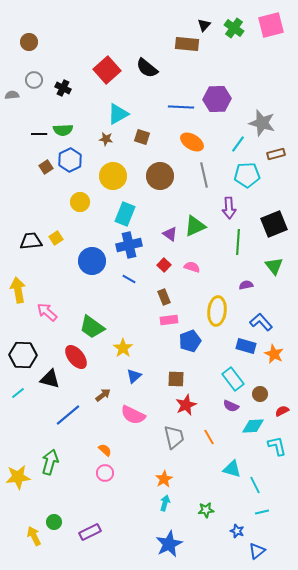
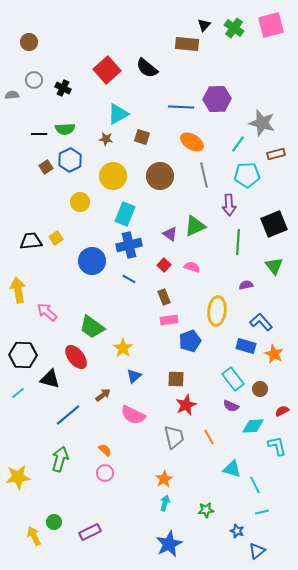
green semicircle at (63, 130): moved 2 px right, 1 px up
purple arrow at (229, 208): moved 3 px up
brown circle at (260, 394): moved 5 px up
green arrow at (50, 462): moved 10 px right, 3 px up
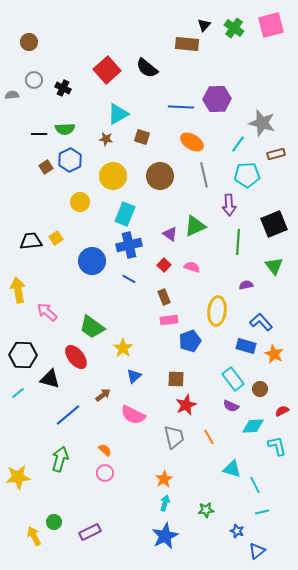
blue star at (169, 544): moved 4 px left, 8 px up
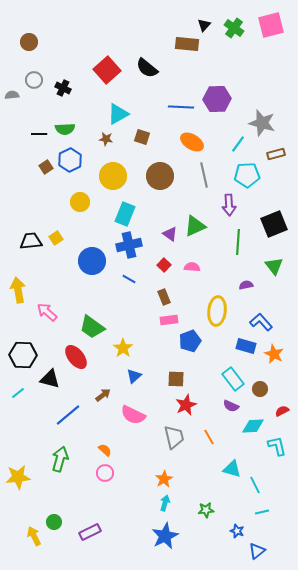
pink semicircle at (192, 267): rotated 14 degrees counterclockwise
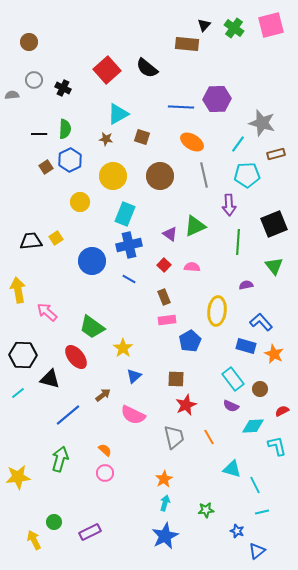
green semicircle at (65, 129): rotated 84 degrees counterclockwise
pink rectangle at (169, 320): moved 2 px left
blue pentagon at (190, 341): rotated 10 degrees counterclockwise
yellow arrow at (34, 536): moved 4 px down
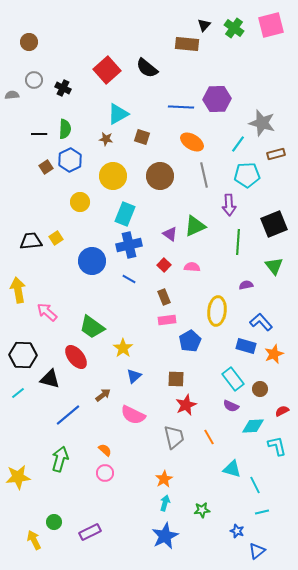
orange star at (274, 354): rotated 24 degrees clockwise
green star at (206, 510): moved 4 px left
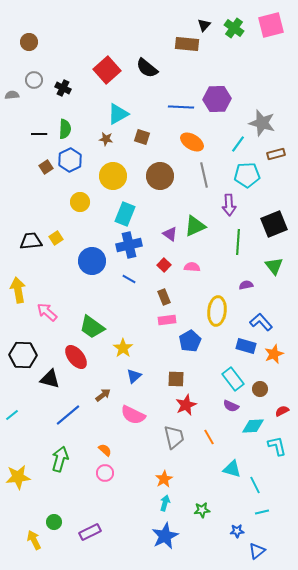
cyan line at (18, 393): moved 6 px left, 22 px down
blue star at (237, 531): rotated 24 degrees counterclockwise
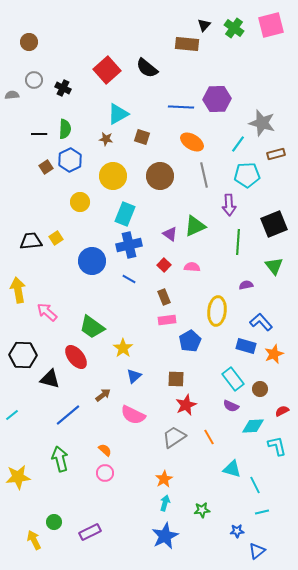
gray trapezoid at (174, 437): rotated 110 degrees counterclockwise
green arrow at (60, 459): rotated 30 degrees counterclockwise
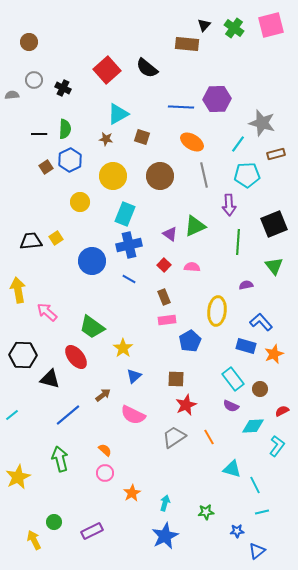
cyan L-shape at (277, 446): rotated 50 degrees clockwise
yellow star at (18, 477): rotated 20 degrees counterclockwise
orange star at (164, 479): moved 32 px left, 14 px down
green star at (202, 510): moved 4 px right, 2 px down
purple rectangle at (90, 532): moved 2 px right, 1 px up
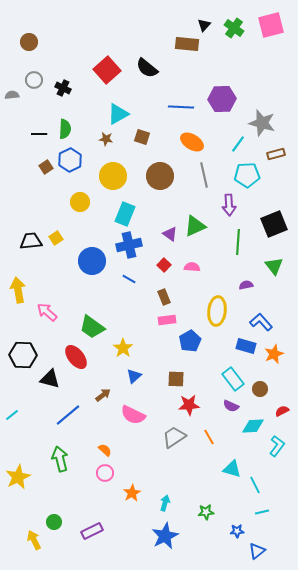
purple hexagon at (217, 99): moved 5 px right
red star at (186, 405): moved 3 px right; rotated 20 degrees clockwise
